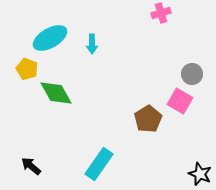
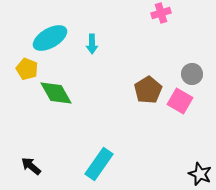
brown pentagon: moved 29 px up
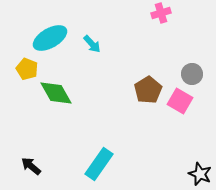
cyan arrow: rotated 42 degrees counterclockwise
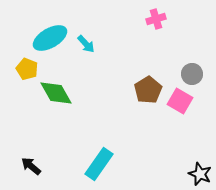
pink cross: moved 5 px left, 6 px down
cyan arrow: moved 6 px left
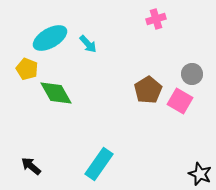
cyan arrow: moved 2 px right
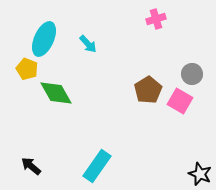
cyan ellipse: moved 6 px left, 1 px down; rotated 36 degrees counterclockwise
cyan rectangle: moved 2 px left, 2 px down
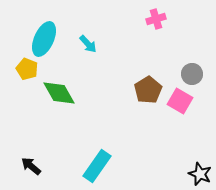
green diamond: moved 3 px right
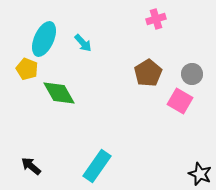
cyan arrow: moved 5 px left, 1 px up
brown pentagon: moved 17 px up
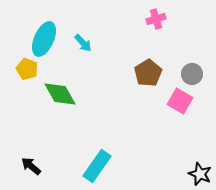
green diamond: moved 1 px right, 1 px down
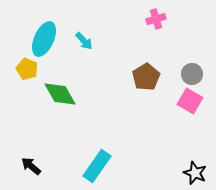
cyan arrow: moved 1 px right, 2 px up
brown pentagon: moved 2 px left, 4 px down
pink square: moved 10 px right
black star: moved 5 px left, 1 px up
